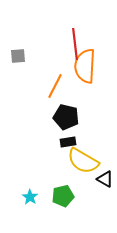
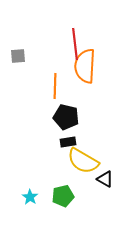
orange line: rotated 25 degrees counterclockwise
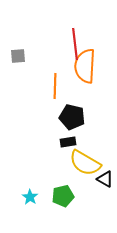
black pentagon: moved 6 px right
yellow semicircle: moved 2 px right, 2 px down
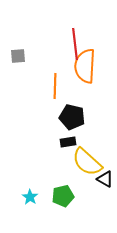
yellow semicircle: moved 2 px right, 1 px up; rotated 12 degrees clockwise
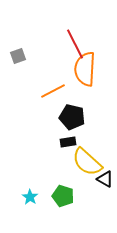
red line: rotated 20 degrees counterclockwise
gray square: rotated 14 degrees counterclockwise
orange semicircle: moved 3 px down
orange line: moved 2 px left, 5 px down; rotated 60 degrees clockwise
green pentagon: rotated 30 degrees clockwise
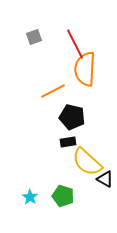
gray square: moved 16 px right, 19 px up
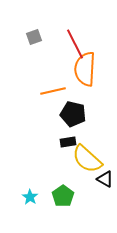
orange line: rotated 15 degrees clockwise
black pentagon: moved 1 px right, 3 px up
yellow semicircle: moved 3 px up
green pentagon: rotated 20 degrees clockwise
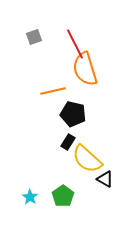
orange semicircle: rotated 20 degrees counterclockwise
black rectangle: rotated 49 degrees counterclockwise
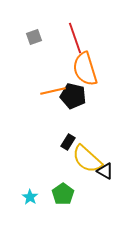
red line: moved 6 px up; rotated 8 degrees clockwise
black pentagon: moved 18 px up
black triangle: moved 8 px up
green pentagon: moved 2 px up
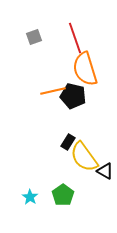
yellow semicircle: moved 3 px left, 2 px up; rotated 12 degrees clockwise
green pentagon: moved 1 px down
